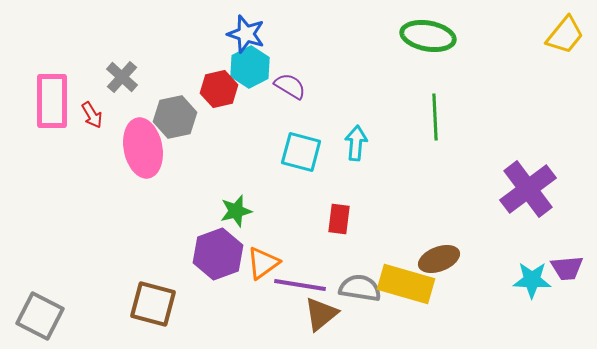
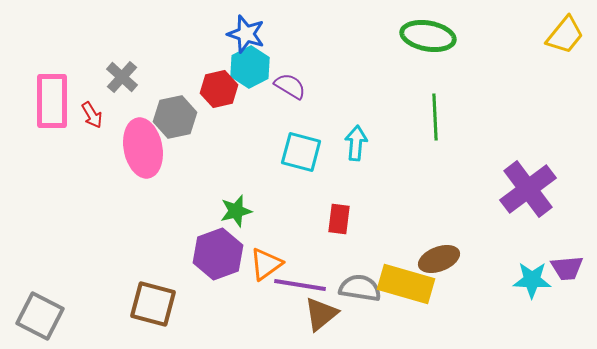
orange triangle: moved 3 px right, 1 px down
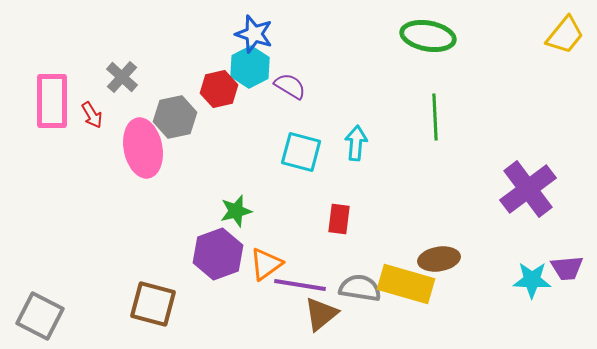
blue star: moved 8 px right
brown ellipse: rotated 12 degrees clockwise
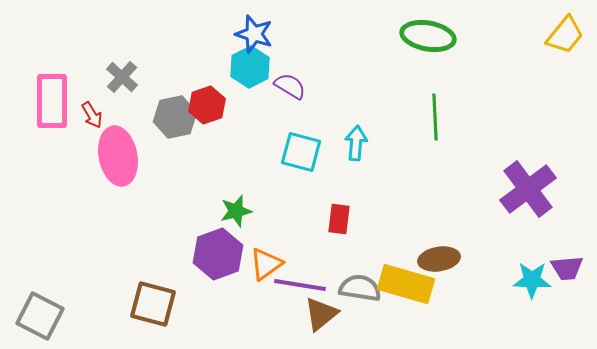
red hexagon: moved 12 px left, 16 px down; rotated 6 degrees counterclockwise
pink ellipse: moved 25 px left, 8 px down
